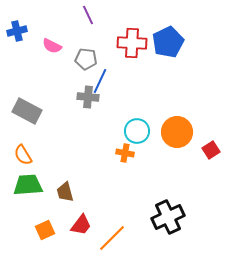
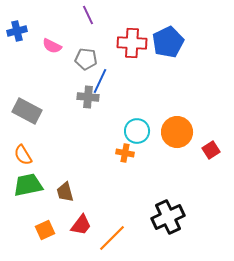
green trapezoid: rotated 8 degrees counterclockwise
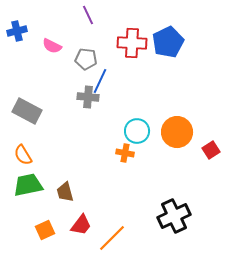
black cross: moved 6 px right, 1 px up
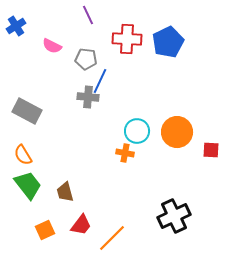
blue cross: moved 1 px left, 5 px up; rotated 18 degrees counterclockwise
red cross: moved 5 px left, 4 px up
red square: rotated 36 degrees clockwise
green trapezoid: rotated 64 degrees clockwise
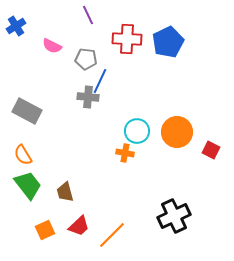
red square: rotated 24 degrees clockwise
red trapezoid: moved 2 px left, 1 px down; rotated 10 degrees clockwise
orange line: moved 3 px up
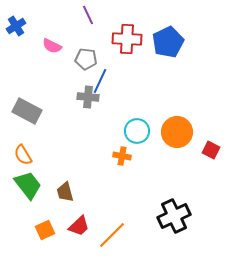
orange cross: moved 3 px left, 3 px down
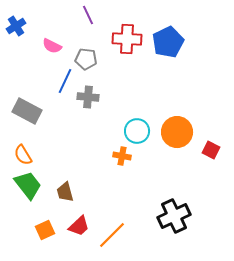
blue line: moved 35 px left
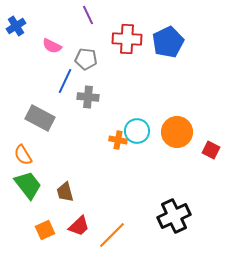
gray rectangle: moved 13 px right, 7 px down
orange cross: moved 4 px left, 16 px up
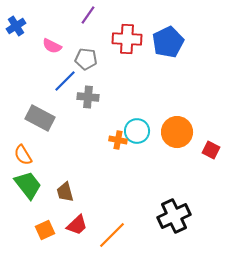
purple line: rotated 60 degrees clockwise
blue line: rotated 20 degrees clockwise
red trapezoid: moved 2 px left, 1 px up
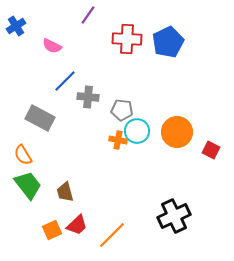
gray pentagon: moved 36 px right, 51 px down
orange square: moved 7 px right
